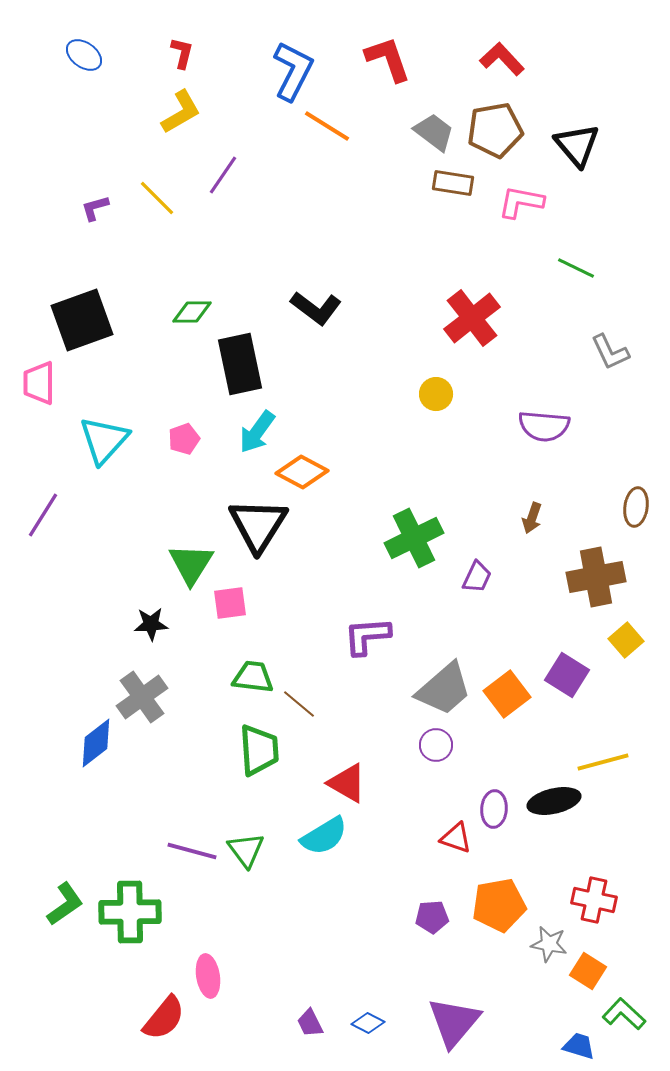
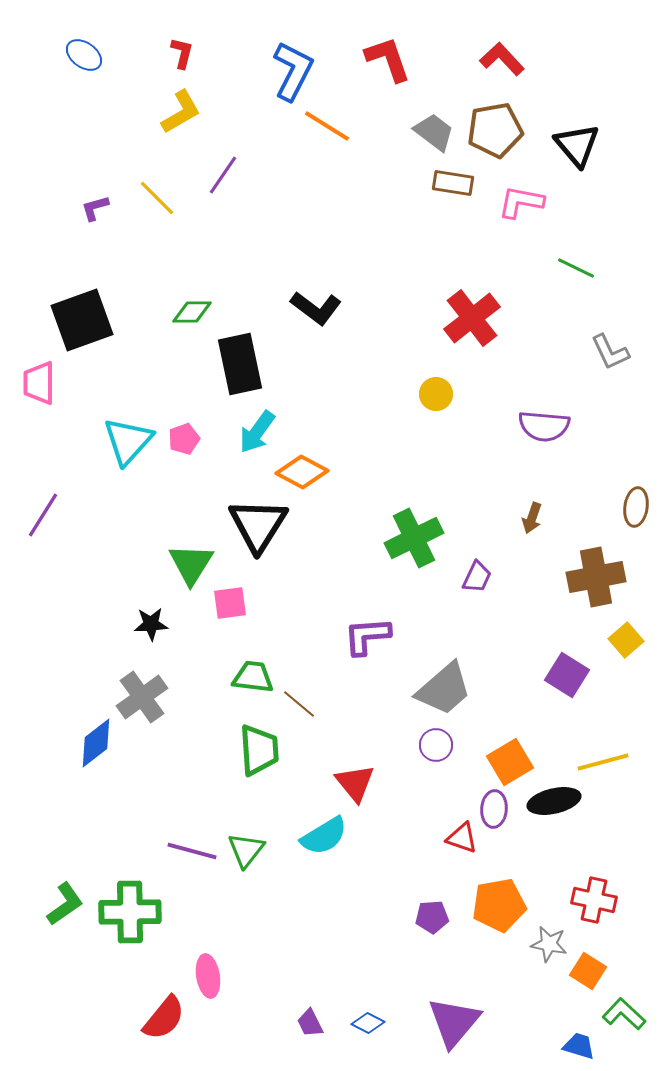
cyan triangle at (104, 440): moved 24 px right, 1 px down
orange square at (507, 694): moved 3 px right, 68 px down; rotated 6 degrees clockwise
red triangle at (347, 783): moved 8 px right; rotated 21 degrees clockwise
red triangle at (456, 838): moved 6 px right
green triangle at (246, 850): rotated 15 degrees clockwise
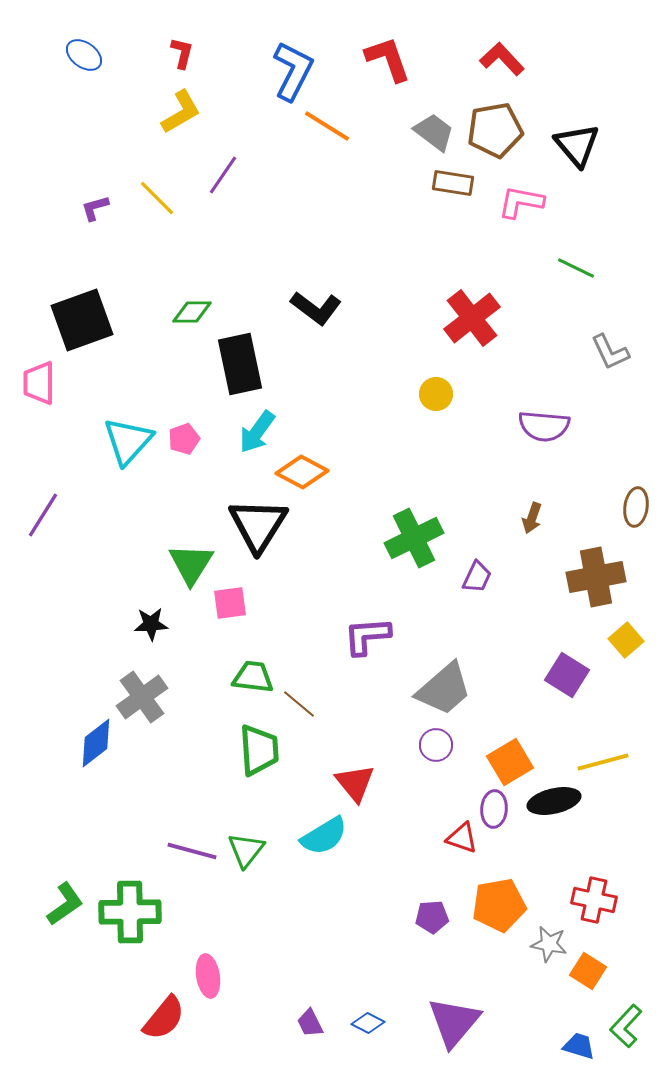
green L-shape at (624, 1014): moved 2 px right, 12 px down; rotated 90 degrees counterclockwise
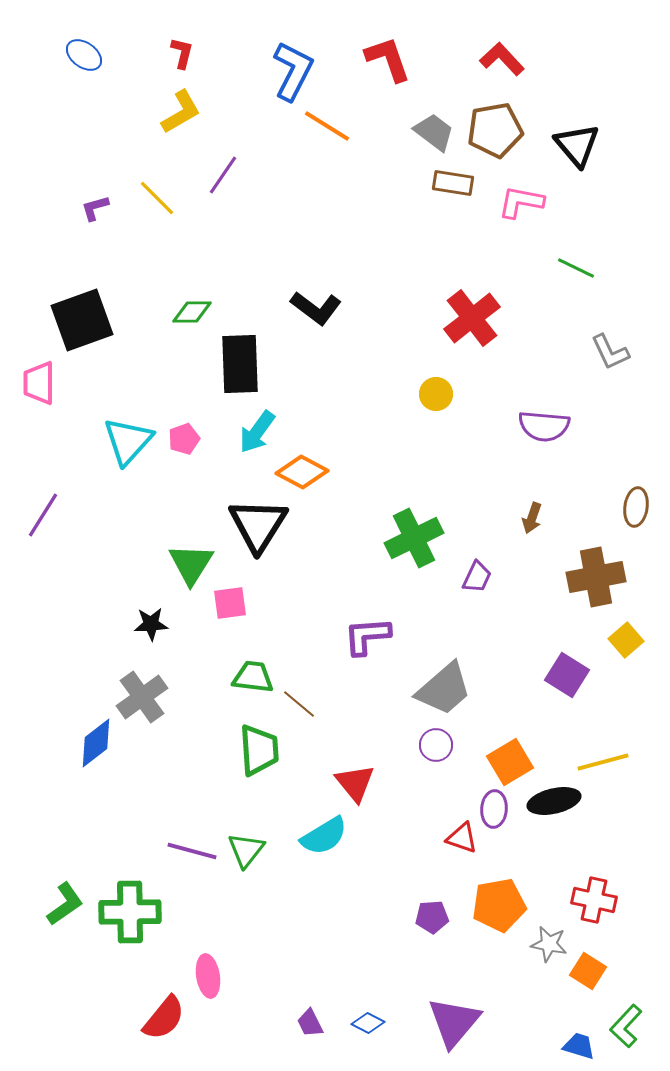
black rectangle at (240, 364): rotated 10 degrees clockwise
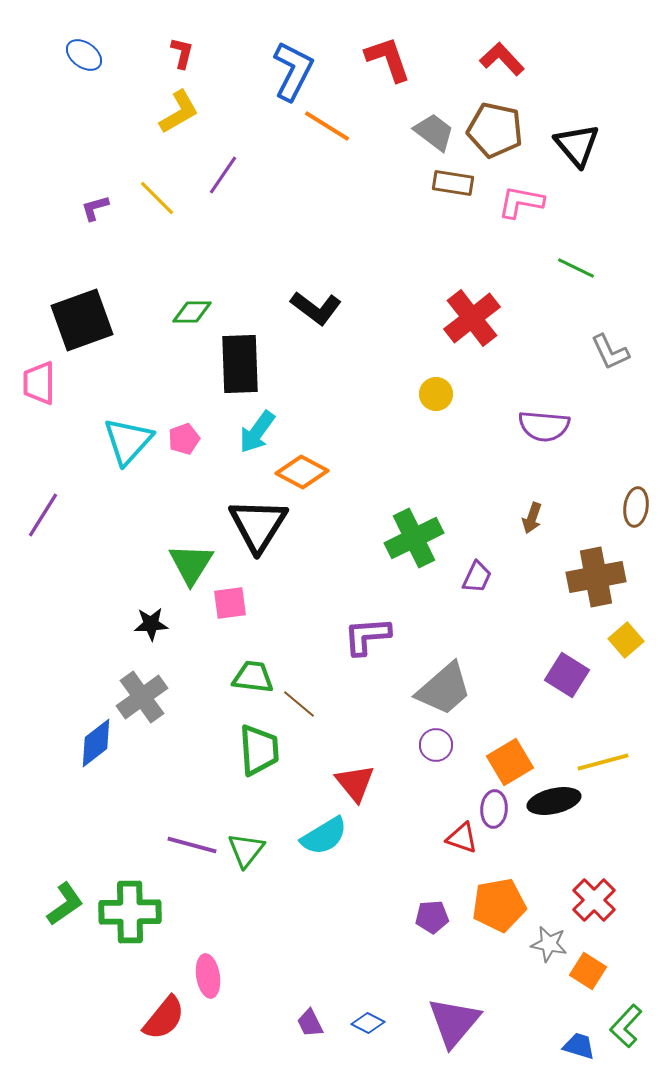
yellow L-shape at (181, 112): moved 2 px left
brown pentagon at (495, 130): rotated 22 degrees clockwise
purple line at (192, 851): moved 6 px up
red cross at (594, 900): rotated 33 degrees clockwise
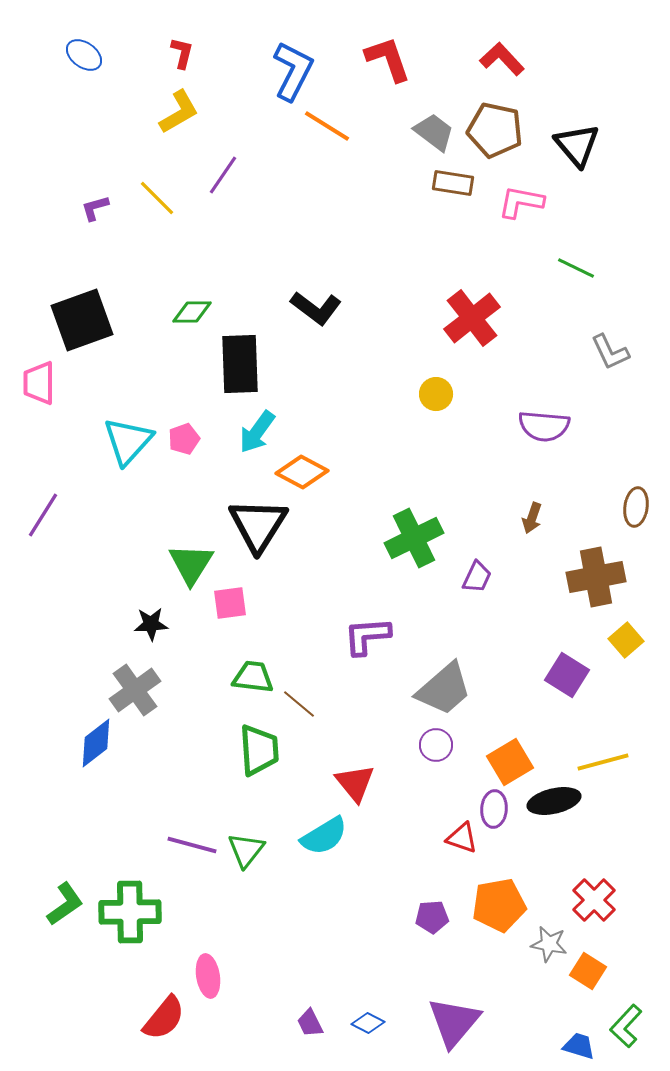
gray cross at (142, 697): moved 7 px left, 7 px up
